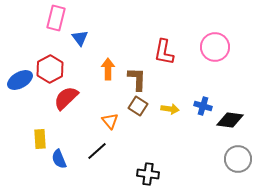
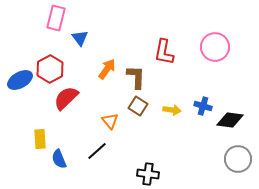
orange arrow: moved 1 px left; rotated 35 degrees clockwise
brown L-shape: moved 1 px left, 2 px up
yellow arrow: moved 2 px right, 1 px down
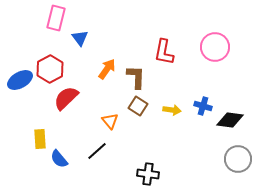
blue semicircle: rotated 18 degrees counterclockwise
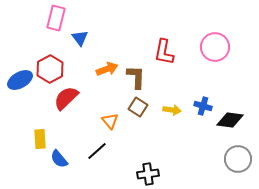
orange arrow: rotated 35 degrees clockwise
brown square: moved 1 px down
black cross: rotated 15 degrees counterclockwise
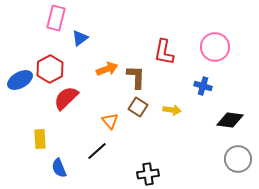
blue triangle: rotated 30 degrees clockwise
blue cross: moved 20 px up
blue semicircle: moved 9 px down; rotated 18 degrees clockwise
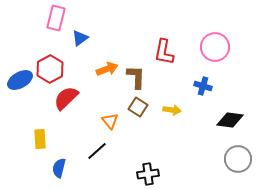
blue semicircle: rotated 36 degrees clockwise
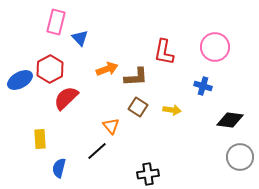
pink rectangle: moved 4 px down
blue triangle: rotated 36 degrees counterclockwise
brown L-shape: rotated 85 degrees clockwise
orange triangle: moved 1 px right, 5 px down
gray circle: moved 2 px right, 2 px up
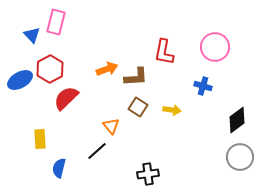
blue triangle: moved 48 px left, 3 px up
black diamond: moved 7 px right; rotated 44 degrees counterclockwise
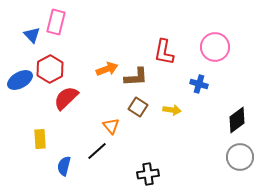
blue cross: moved 4 px left, 2 px up
blue semicircle: moved 5 px right, 2 px up
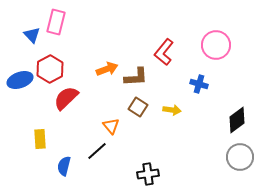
pink circle: moved 1 px right, 2 px up
red L-shape: rotated 28 degrees clockwise
blue ellipse: rotated 10 degrees clockwise
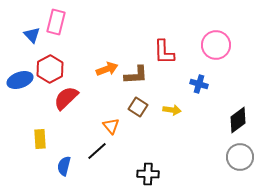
red L-shape: rotated 40 degrees counterclockwise
brown L-shape: moved 2 px up
black diamond: moved 1 px right
black cross: rotated 10 degrees clockwise
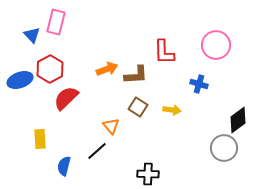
gray circle: moved 16 px left, 9 px up
